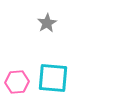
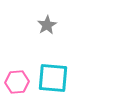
gray star: moved 2 px down
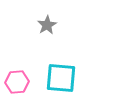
cyan square: moved 8 px right
